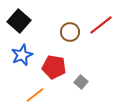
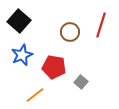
red line: rotated 35 degrees counterclockwise
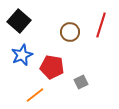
red pentagon: moved 2 px left
gray square: rotated 24 degrees clockwise
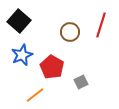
red pentagon: rotated 20 degrees clockwise
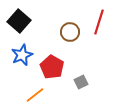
red line: moved 2 px left, 3 px up
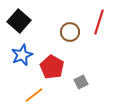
orange line: moved 1 px left
